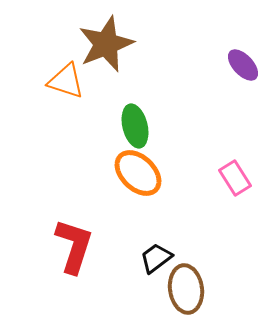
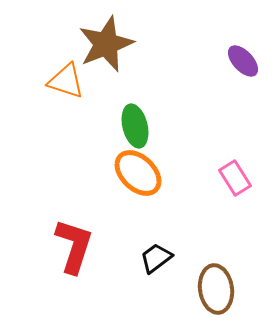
purple ellipse: moved 4 px up
brown ellipse: moved 30 px right
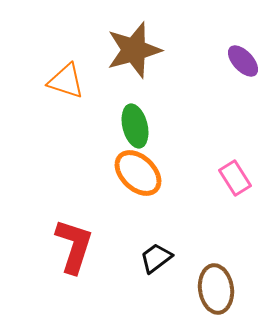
brown star: moved 28 px right, 6 px down; rotated 6 degrees clockwise
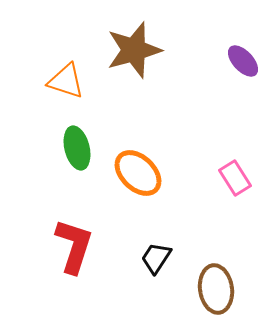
green ellipse: moved 58 px left, 22 px down
black trapezoid: rotated 20 degrees counterclockwise
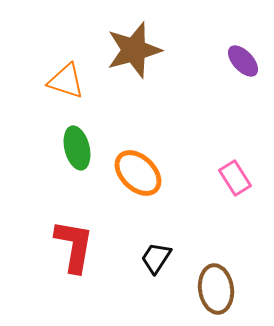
red L-shape: rotated 8 degrees counterclockwise
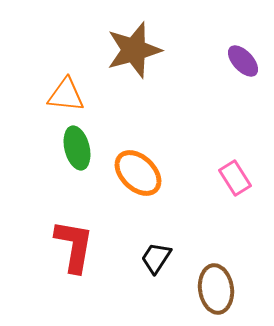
orange triangle: moved 14 px down; rotated 12 degrees counterclockwise
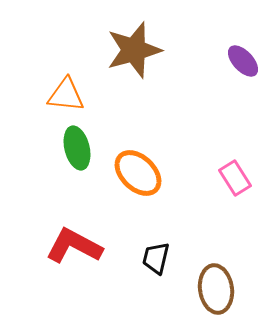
red L-shape: rotated 72 degrees counterclockwise
black trapezoid: rotated 20 degrees counterclockwise
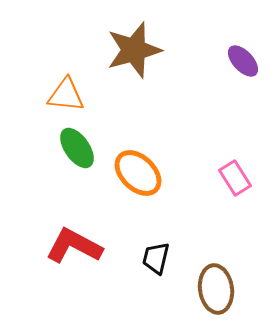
green ellipse: rotated 21 degrees counterclockwise
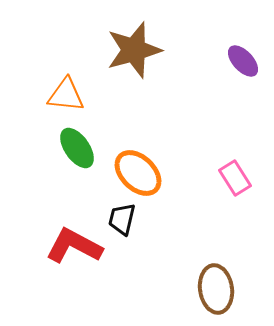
black trapezoid: moved 34 px left, 39 px up
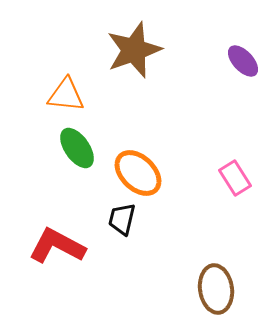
brown star: rotated 4 degrees counterclockwise
red L-shape: moved 17 px left
